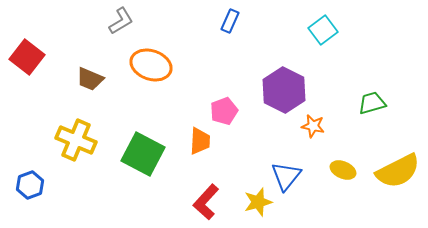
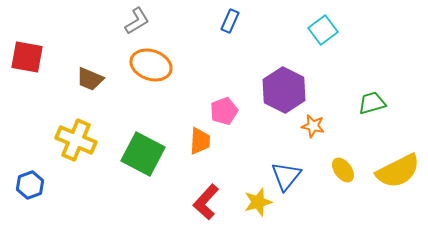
gray L-shape: moved 16 px right
red square: rotated 28 degrees counterclockwise
yellow ellipse: rotated 30 degrees clockwise
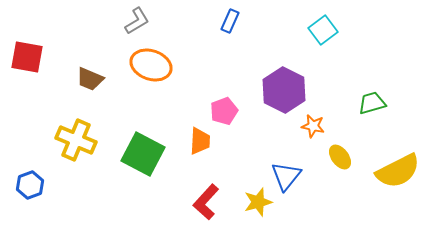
yellow ellipse: moved 3 px left, 13 px up
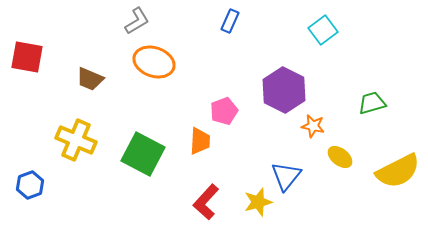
orange ellipse: moved 3 px right, 3 px up
yellow ellipse: rotated 15 degrees counterclockwise
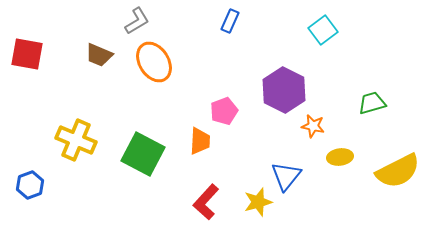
red square: moved 3 px up
orange ellipse: rotated 39 degrees clockwise
brown trapezoid: moved 9 px right, 24 px up
yellow ellipse: rotated 45 degrees counterclockwise
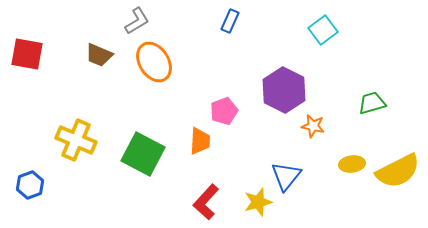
yellow ellipse: moved 12 px right, 7 px down
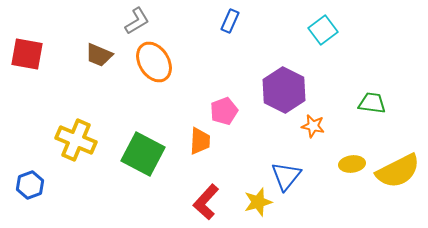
green trapezoid: rotated 24 degrees clockwise
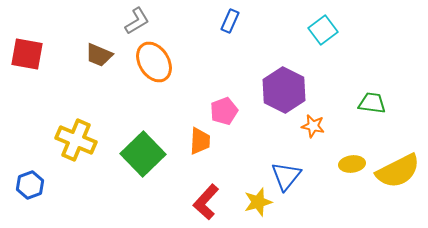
green square: rotated 18 degrees clockwise
